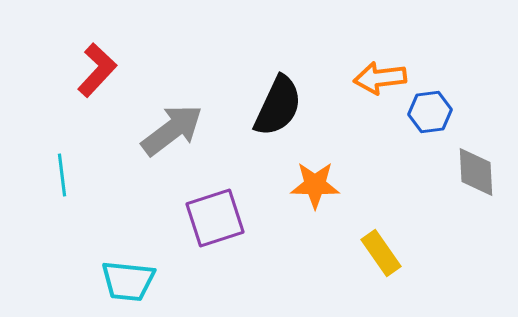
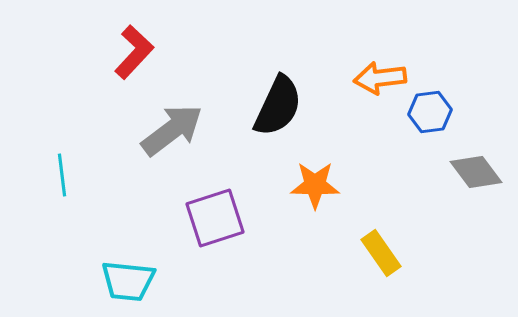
red L-shape: moved 37 px right, 18 px up
gray diamond: rotated 34 degrees counterclockwise
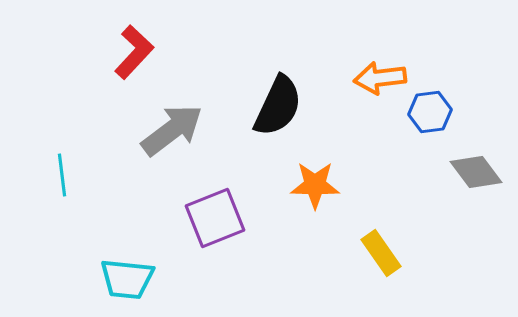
purple square: rotated 4 degrees counterclockwise
cyan trapezoid: moved 1 px left, 2 px up
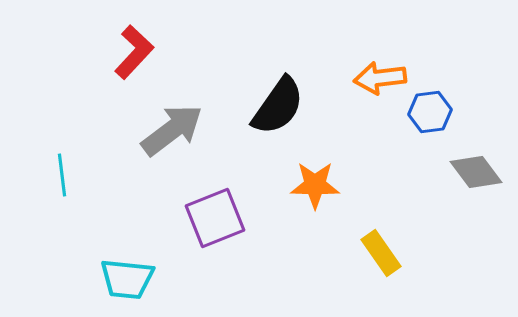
black semicircle: rotated 10 degrees clockwise
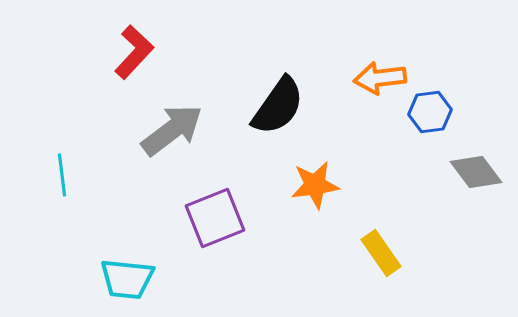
orange star: rotated 9 degrees counterclockwise
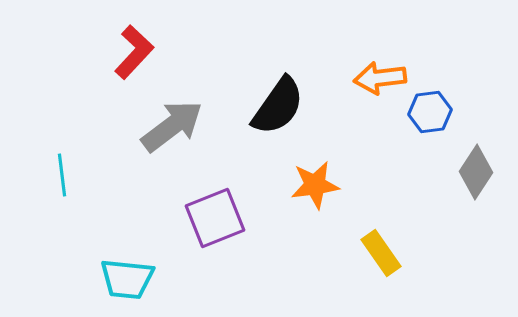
gray arrow: moved 4 px up
gray diamond: rotated 70 degrees clockwise
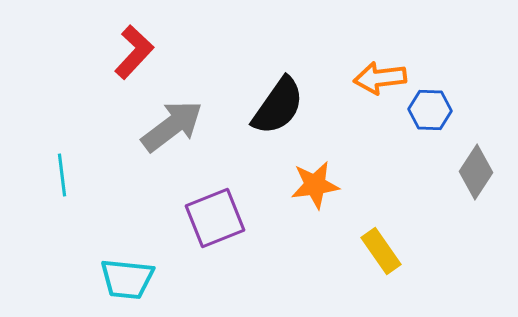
blue hexagon: moved 2 px up; rotated 9 degrees clockwise
yellow rectangle: moved 2 px up
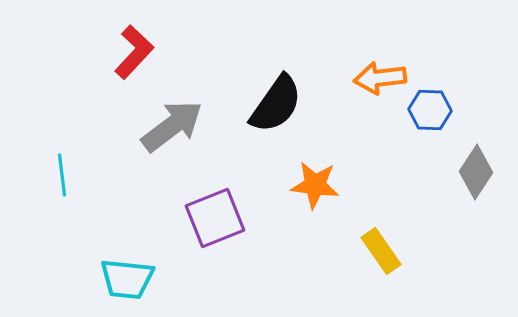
black semicircle: moved 2 px left, 2 px up
orange star: rotated 15 degrees clockwise
